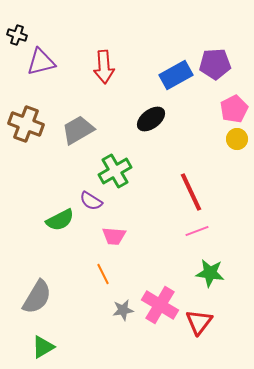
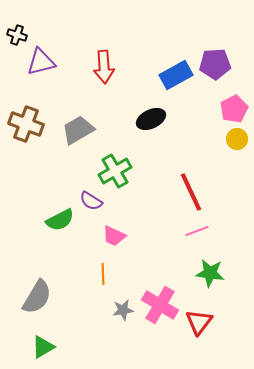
black ellipse: rotated 12 degrees clockwise
pink trapezoid: rotated 20 degrees clockwise
orange line: rotated 25 degrees clockwise
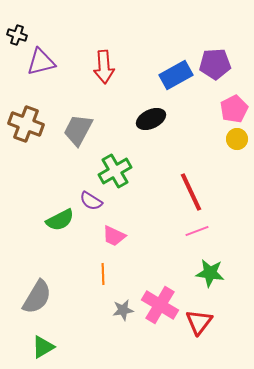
gray trapezoid: rotated 32 degrees counterclockwise
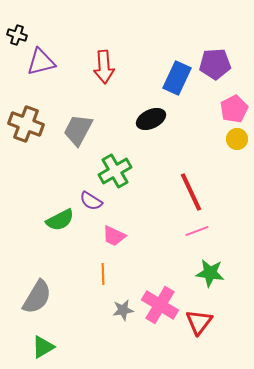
blue rectangle: moved 1 px right, 3 px down; rotated 36 degrees counterclockwise
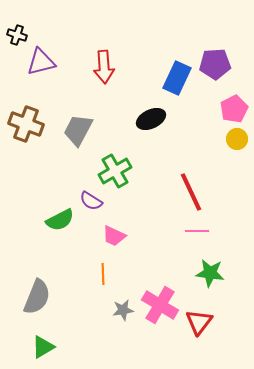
pink line: rotated 20 degrees clockwise
gray semicircle: rotated 9 degrees counterclockwise
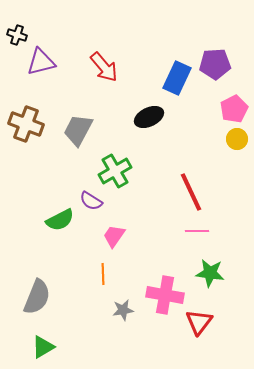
red arrow: rotated 36 degrees counterclockwise
black ellipse: moved 2 px left, 2 px up
pink trapezoid: rotated 100 degrees clockwise
pink cross: moved 5 px right, 10 px up; rotated 21 degrees counterclockwise
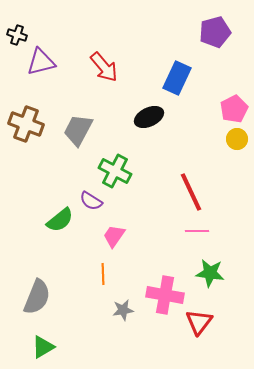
purple pentagon: moved 32 px up; rotated 12 degrees counterclockwise
green cross: rotated 32 degrees counterclockwise
green semicircle: rotated 12 degrees counterclockwise
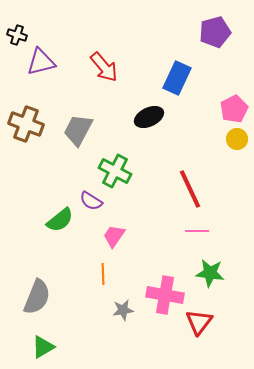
red line: moved 1 px left, 3 px up
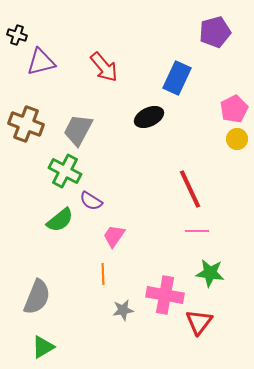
green cross: moved 50 px left
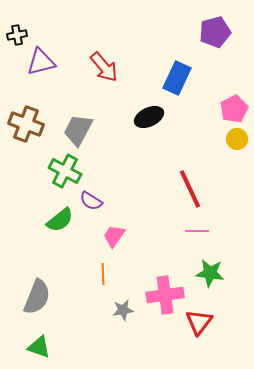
black cross: rotated 30 degrees counterclockwise
pink cross: rotated 18 degrees counterclockwise
green triangle: moved 4 px left; rotated 50 degrees clockwise
